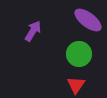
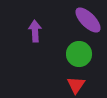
purple ellipse: rotated 8 degrees clockwise
purple arrow: moved 2 px right; rotated 35 degrees counterclockwise
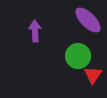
green circle: moved 1 px left, 2 px down
red triangle: moved 17 px right, 10 px up
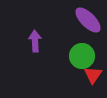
purple arrow: moved 10 px down
green circle: moved 4 px right
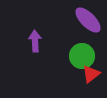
red triangle: moved 2 px left, 1 px up; rotated 18 degrees clockwise
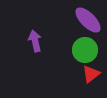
purple arrow: rotated 10 degrees counterclockwise
green circle: moved 3 px right, 6 px up
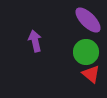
green circle: moved 1 px right, 2 px down
red triangle: rotated 42 degrees counterclockwise
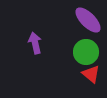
purple arrow: moved 2 px down
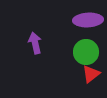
purple ellipse: rotated 48 degrees counterclockwise
red triangle: rotated 42 degrees clockwise
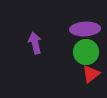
purple ellipse: moved 3 px left, 9 px down
